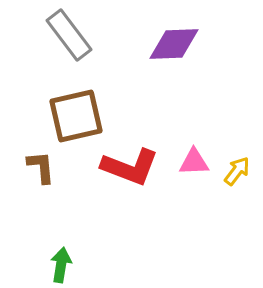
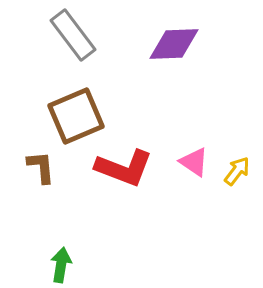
gray rectangle: moved 4 px right
brown square: rotated 10 degrees counterclockwise
pink triangle: rotated 36 degrees clockwise
red L-shape: moved 6 px left, 1 px down
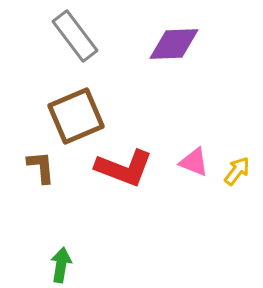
gray rectangle: moved 2 px right, 1 px down
pink triangle: rotated 12 degrees counterclockwise
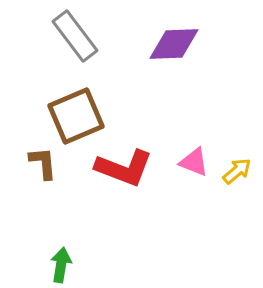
brown L-shape: moved 2 px right, 4 px up
yellow arrow: rotated 12 degrees clockwise
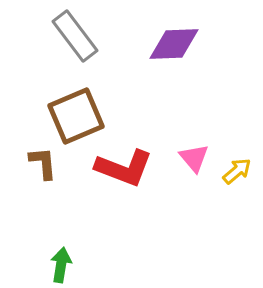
pink triangle: moved 4 px up; rotated 28 degrees clockwise
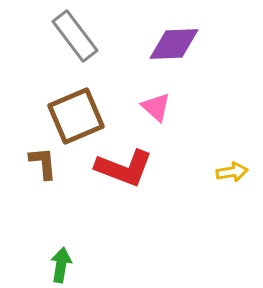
pink triangle: moved 38 px left, 51 px up; rotated 8 degrees counterclockwise
yellow arrow: moved 5 px left, 1 px down; rotated 32 degrees clockwise
